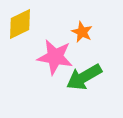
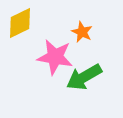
yellow diamond: moved 1 px up
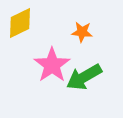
orange star: rotated 20 degrees counterclockwise
pink star: moved 3 px left, 8 px down; rotated 27 degrees clockwise
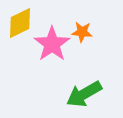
pink star: moved 21 px up
green arrow: moved 17 px down
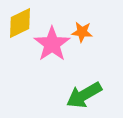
green arrow: moved 1 px down
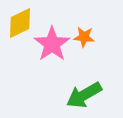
orange star: moved 2 px right, 5 px down
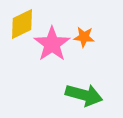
yellow diamond: moved 2 px right, 1 px down
green arrow: rotated 135 degrees counterclockwise
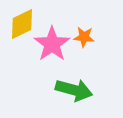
green arrow: moved 10 px left, 5 px up
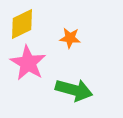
orange star: moved 14 px left, 1 px down
pink star: moved 24 px left, 19 px down; rotated 6 degrees counterclockwise
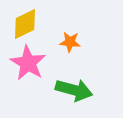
yellow diamond: moved 3 px right
orange star: moved 4 px down
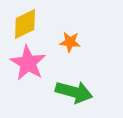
green arrow: moved 2 px down
